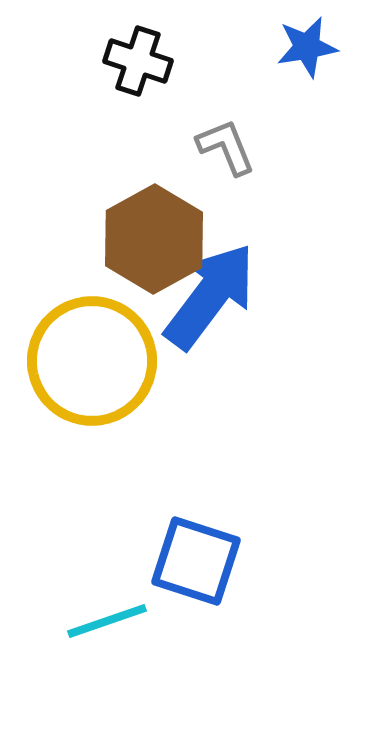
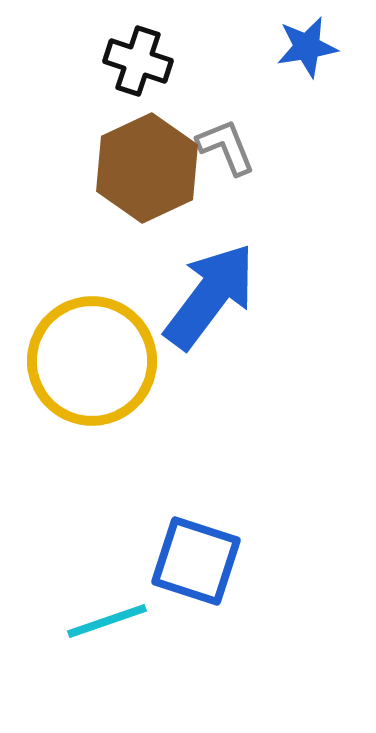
brown hexagon: moved 7 px left, 71 px up; rotated 4 degrees clockwise
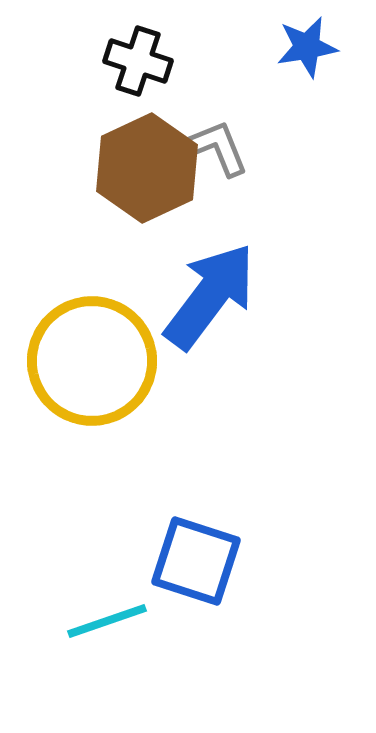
gray L-shape: moved 7 px left, 1 px down
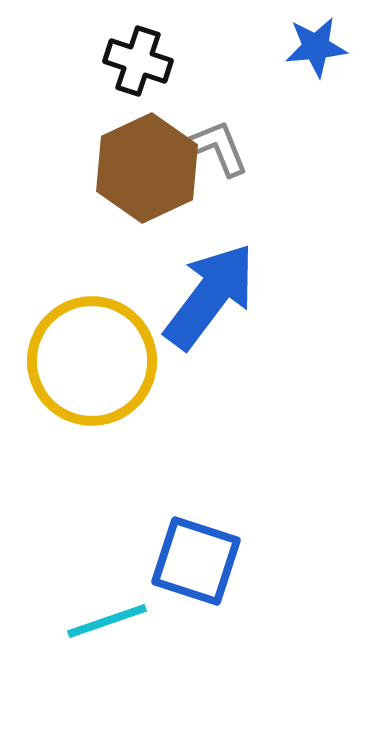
blue star: moved 9 px right; rotated 4 degrees clockwise
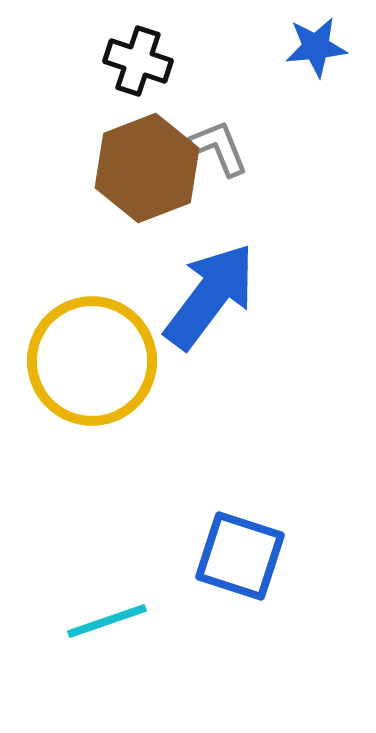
brown hexagon: rotated 4 degrees clockwise
blue square: moved 44 px right, 5 px up
